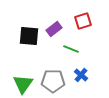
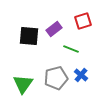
gray pentagon: moved 3 px right, 3 px up; rotated 15 degrees counterclockwise
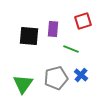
purple rectangle: moved 1 px left; rotated 49 degrees counterclockwise
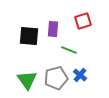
green line: moved 2 px left, 1 px down
blue cross: moved 1 px left
green triangle: moved 4 px right, 4 px up; rotated 10 degrees counterclockwise
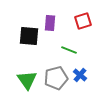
purple rectangle: moved 3 px left, 6 px up
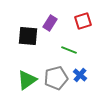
purple rectangle: rotated 28 degrees clockwise
black square: moved 1 px left
green triangle: rotated 30 degrees clockwise
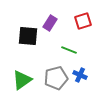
blue cross: rotated 16 degrees counterclockwise
green triangle: moved 5 px left
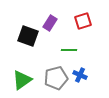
black square: rotated 15 degrees clockwise
green line: rotated 21 degrees counterclockwise
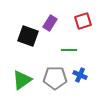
gray pentagon: moved 1 px left; rotated 15 degrees clockwise
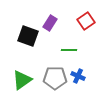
red square: moved 3 px right; rotated 18 degrees counterclockwise
blue cross: moved 2 px left, 1 px down
